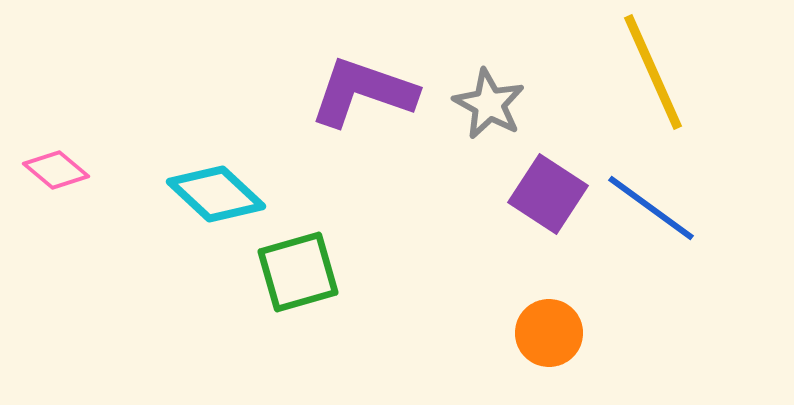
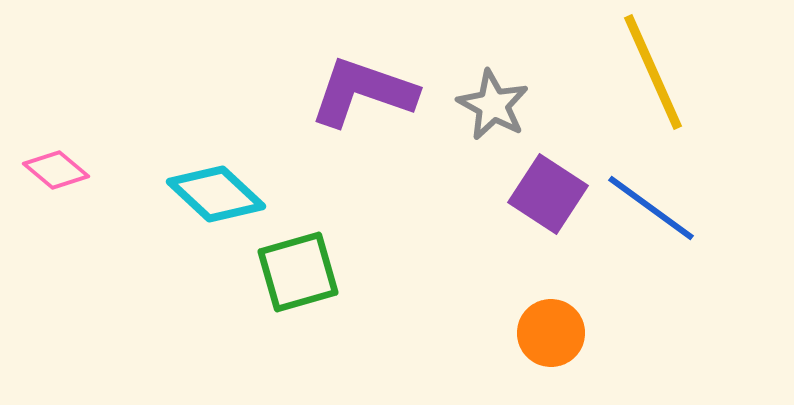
gray star: moved 4 px right, 1 px down
orange circle: moved 2 px right
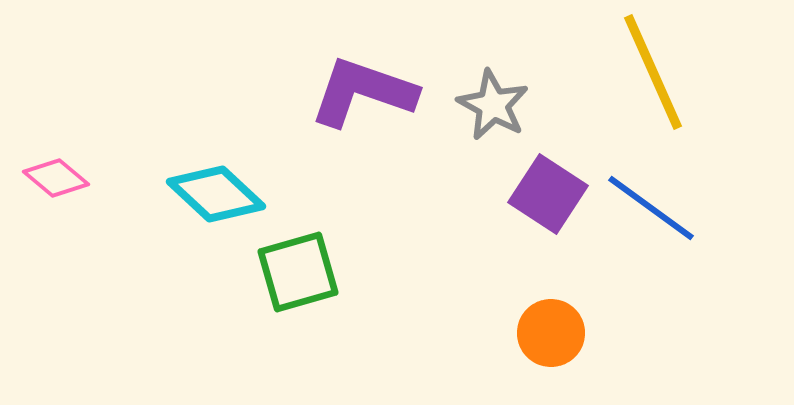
pink diamond: moved 8 px down
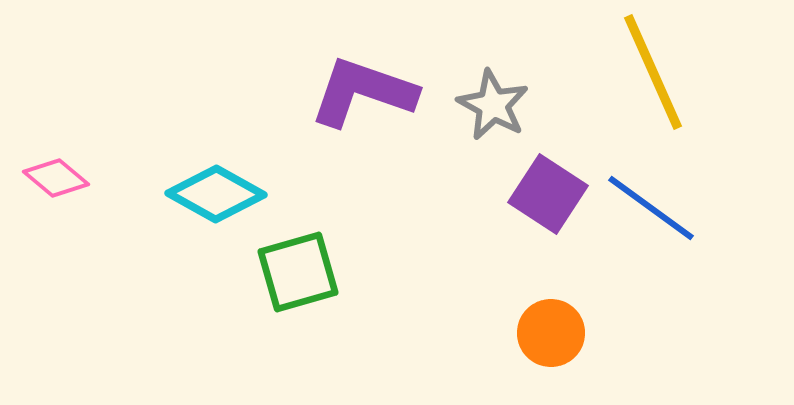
cyan diamond: rotated 14 degrees counterclockwise
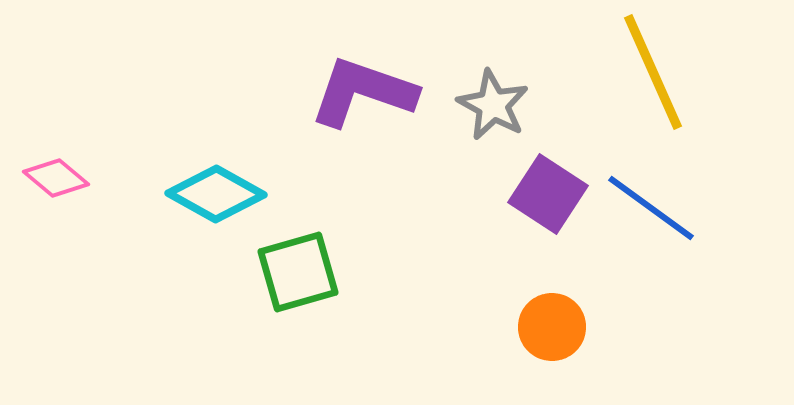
orange circle: moved 1 px right, 6 px up
